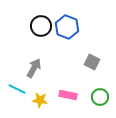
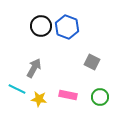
yellow star: moved 1 px left, 1 px up
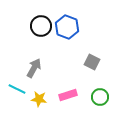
pink rectangle: rotated 30 degrees counterclockwise
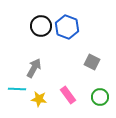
cyan line: rotated 24 degrees counterclockwise
pink rectangle: rotated 72 degrees clockwise
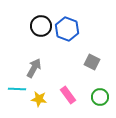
blue hexagon: moved 2 px down
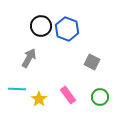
gray arrow: moved 5 px left, 10 px up
yellow star: rotated 28 degrees clockwise
